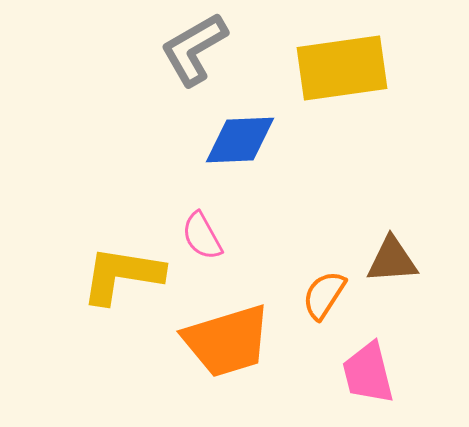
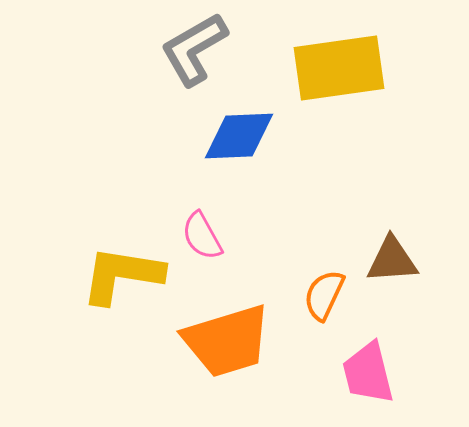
yellow rectangle: moved 3 px left
blue diamond: moved 1 px left, 4 px up
orange semicircle: rotated 8 degrees counterclockwise
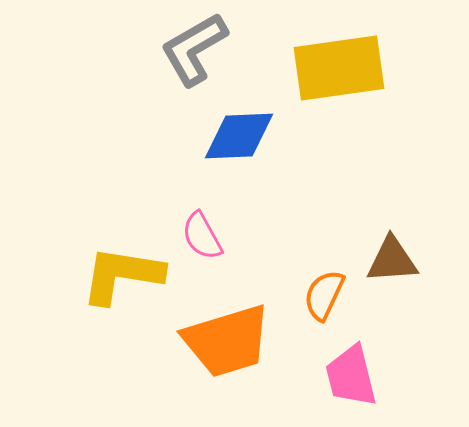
pink trapezoid: moved 17 px left, 3 px down
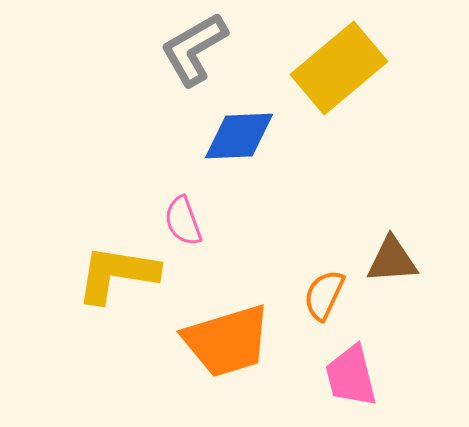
yellow rectangle: rotated 32 degrees counterclockwise
pink semicircle: moved 19 px left, 15 px up; rotated 9 degrees clockwise
yellow L-shape: moved 5 px left, 1 px up
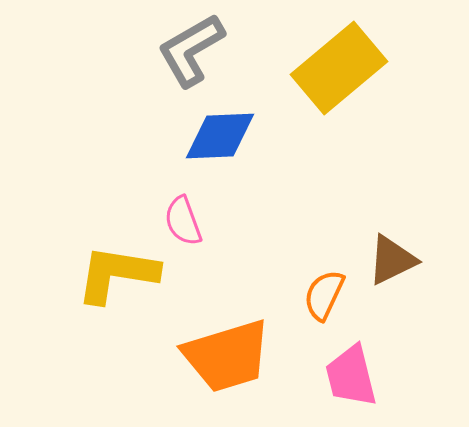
gray L-shape: moved 3 px left, 1 px down
blue diamond: moved 19 px left
brown triangle: rotated 22 degrees counterclockwise
orange trapezoid: moved 15 px down
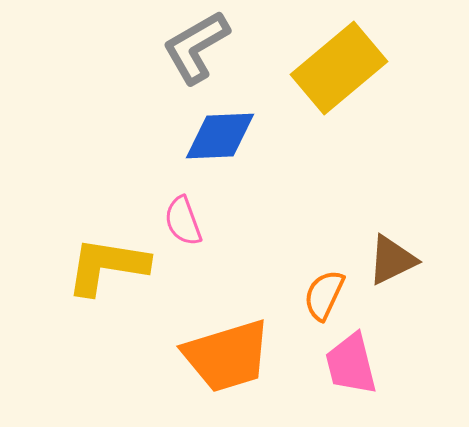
gray L-shape: moved 5 px right, 3 px up
yellow L-shape: moved 10 px left, 8 px up
pink trapezoid: moved 12 px up
